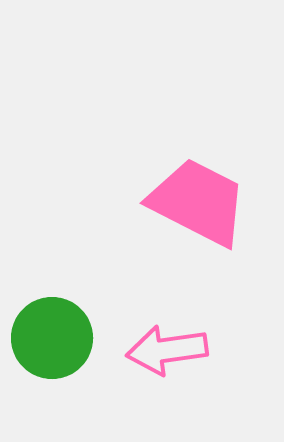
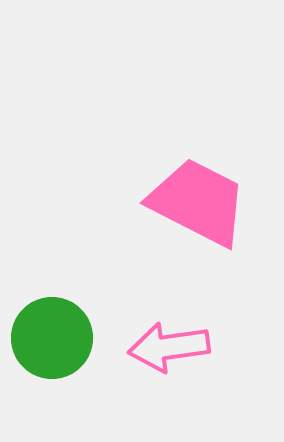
pink arrow: moved 2 px right, 3 px up
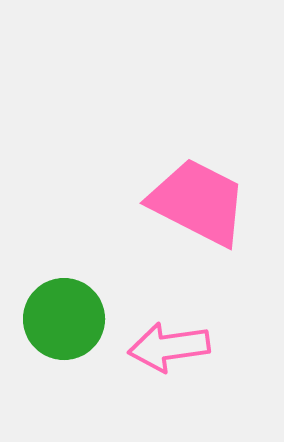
green circle: moved 12 px right, 19 px up
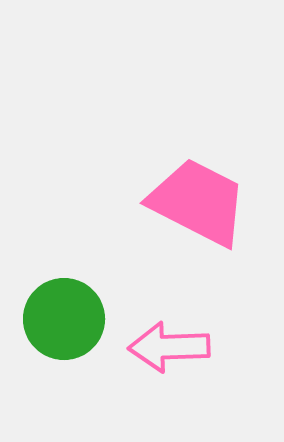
pink arrow: rotated 6 degrees clockwise
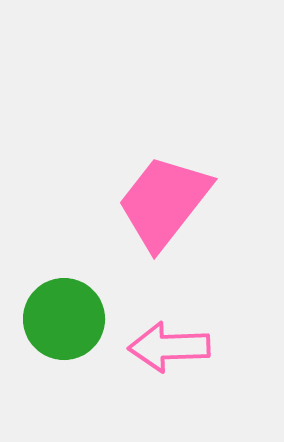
pink trapezoid: moved 34 px left; rotated 79 degrees counterclockwise
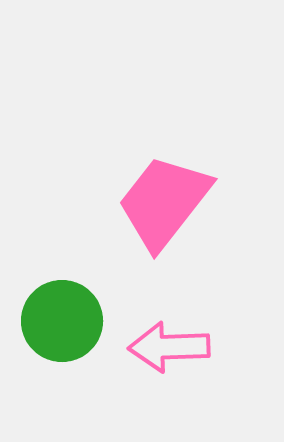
green circle: moved 2 px left, 2 px down
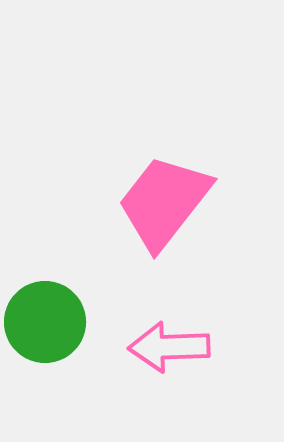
green circle: moved 17 px left, 1 px down
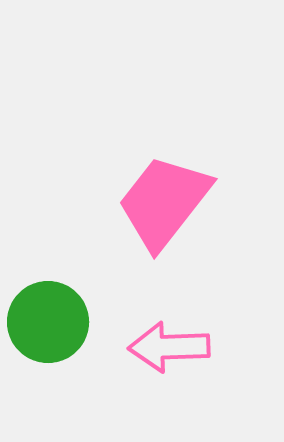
green circle: moved 3 px right
